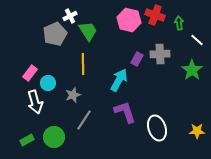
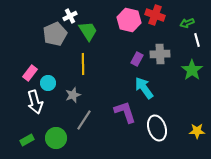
green arrow: moved 8 px right; rotated 104 degrees counterclockwise
white line: rotated 32 degrees clockwise
cyan arrow: moved 25 px right, 8 px down; rotated 65 degrees counterclockwise
green circle: moved 2 px right, 1 px down
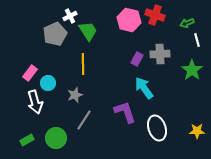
gray star: moved 2 px right
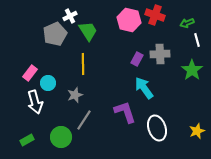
yellow star: rotated 21 degrees counterclockwise
green circle: moved 5 px right, 1 px up
